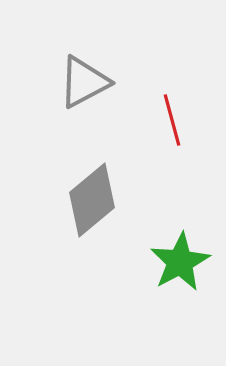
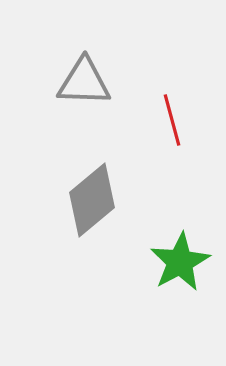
gray triangle: rotated 30 degrees clockwise
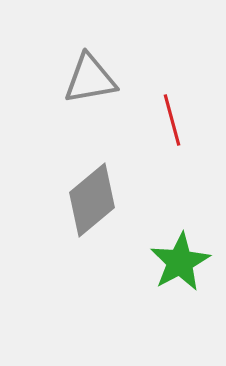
gray triangle: moved 6 px right, 3 px up; rotated 12 degrees counterclockwise
